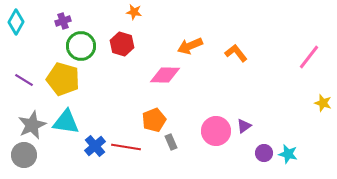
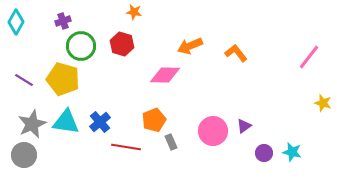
gray star: moved 1 px up
pink circle: moved 3 px left
blue cross: moved 5 px right, 24 px up
cyan star: moved 4 px right, 2 px up
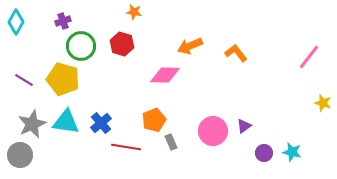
blue cross: moved 1 px right, 1 px down
gray circle: moved 4 px left
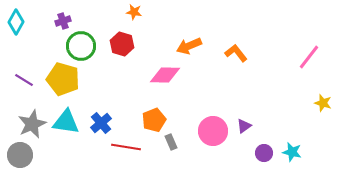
orange arrow: moved 1 px left
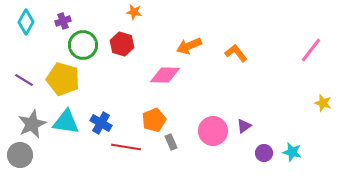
cyan diamond: moved 10 px right
green circle: moved 2 px right, 1 px up
pink line: moved 2 px right, 7 px up
blue cross: rotated 20 degrees counterclockwise
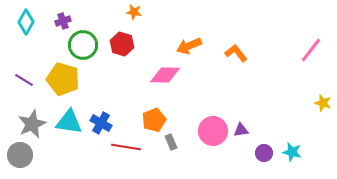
cyan triangle: moved 3 px right
purple triangle: moved 3 px left, 4 px down; rotated 28 degrees clockwise
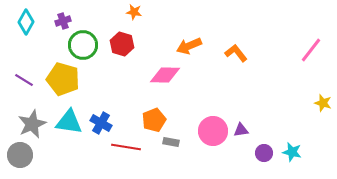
gray rectangle: rotated 56 degrees counterclockwise
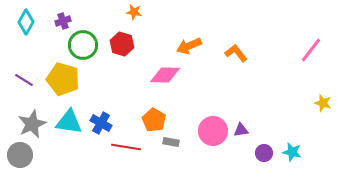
orange pentagon: rotated 20 degrees counterclockwise
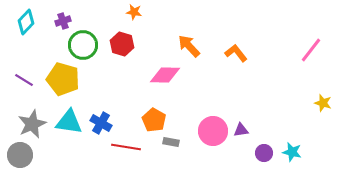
cyan diamond: rotated 15 degrees clockwise
orange arrow: rotated 70 degrees clockwise
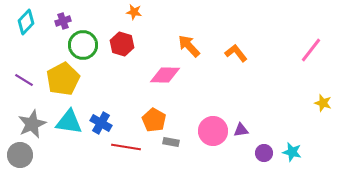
yellow pentagon: rotated 28 degrees clockwise
